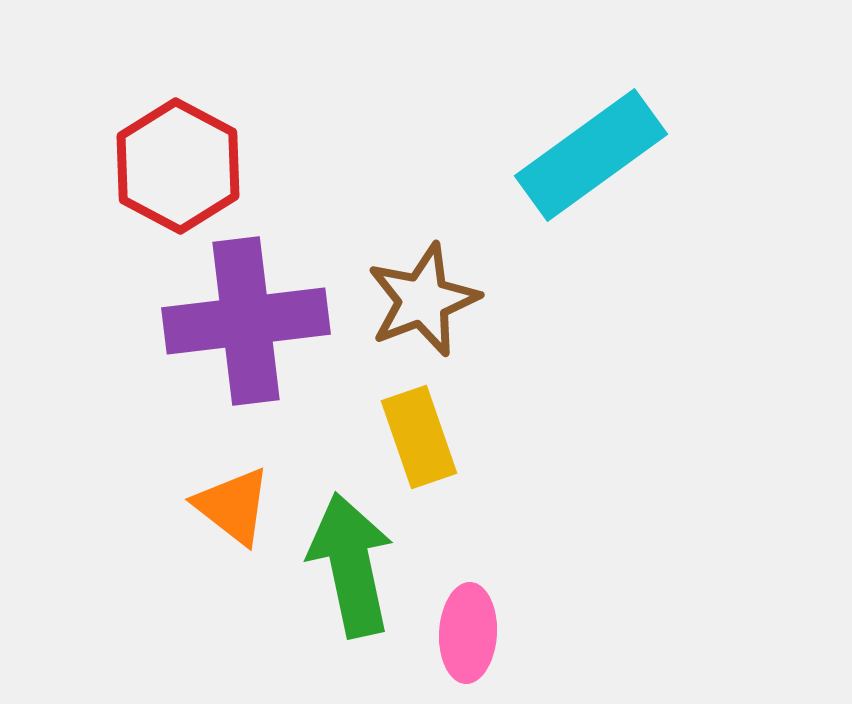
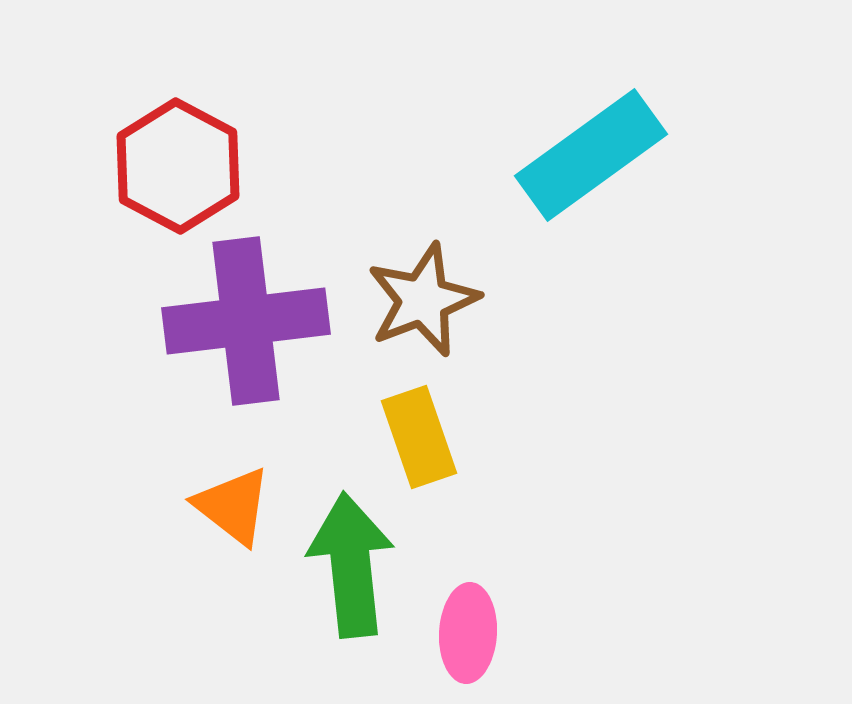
green arrow: rotated 6 degrees clockwise
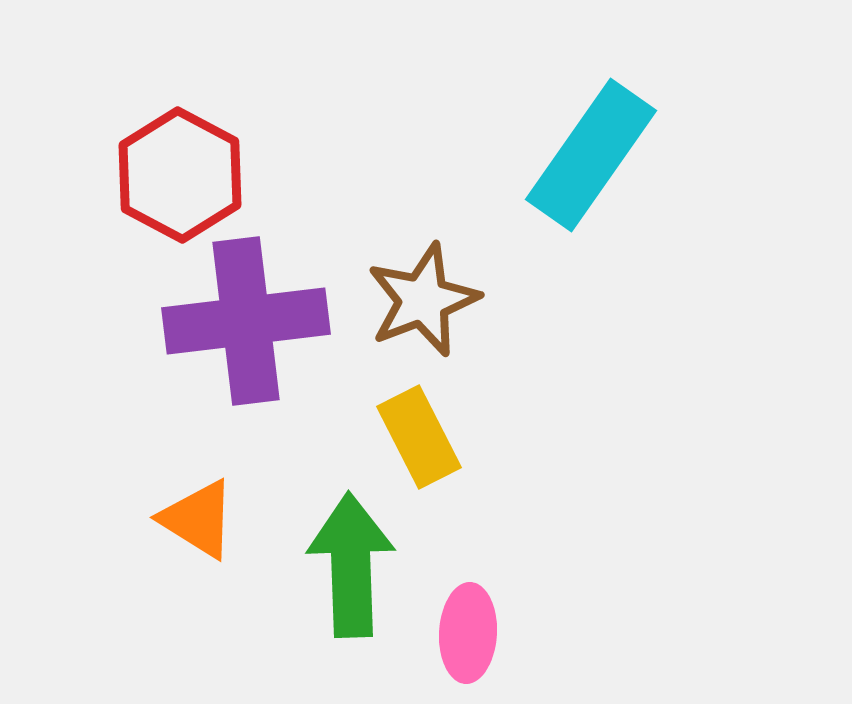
cyan rectangle: rotated 19 degrees counterclockwise
red hexagon: moved 2 px right, 9 px down
yellow rectangle: rotated 8 degrees counterclockwise
orange triangle: moved 35 px left, 13 px down; rotated 6 degrees counterclockwise
green arrow: rotated 4 degrees clockwise
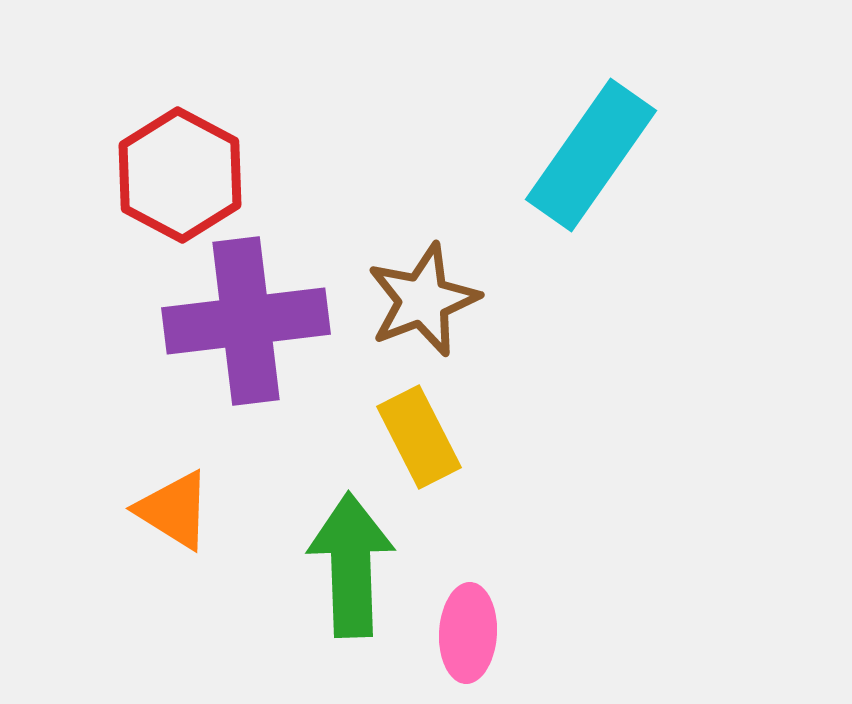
orange triangle: moved 24 px left, 9 px up
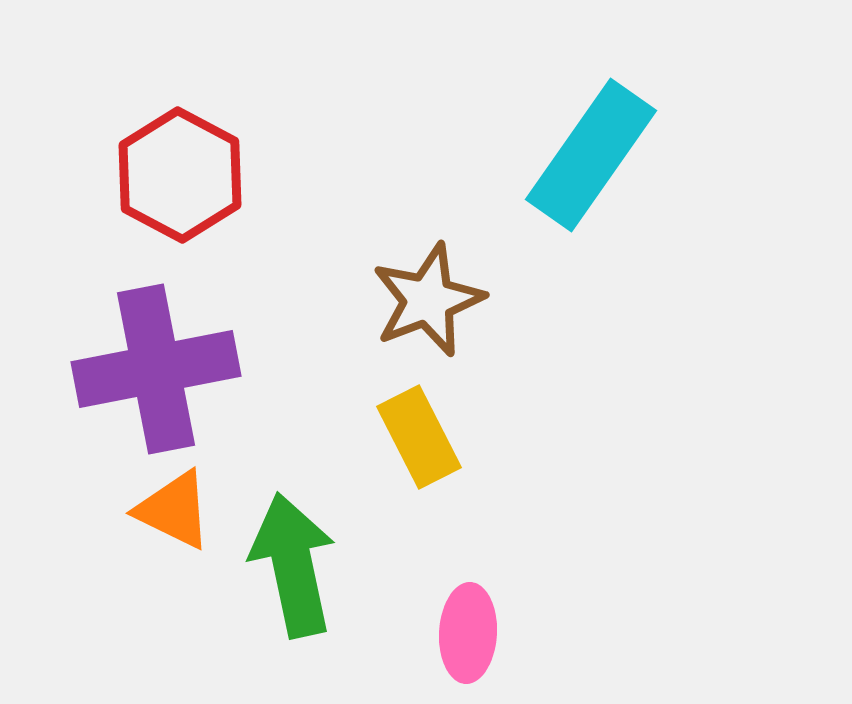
brown star: moved 5 px right
purple cross: moved 90 px left, 48 px down; rotated 4 degrees counterclockwise
orange triangle: rotated 6 degrees counterclockwise
green arrow: moved 58 px left; rotated 10 degrees counterclockwise
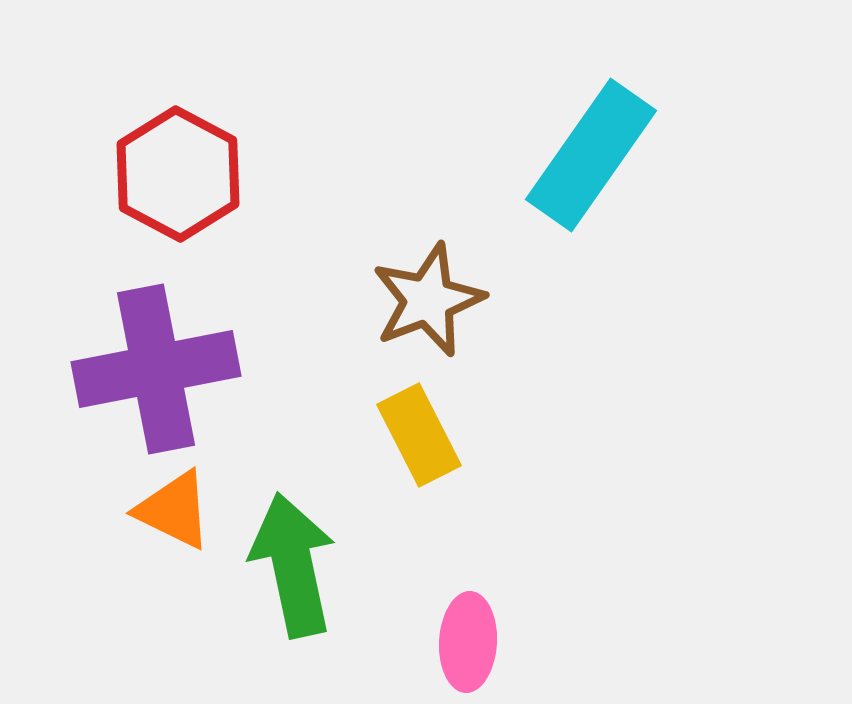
red hexagon: moved 2 px left, 1 px up
yellow rectangle: moved 2 px up
pink ellipse: moved 9 px down
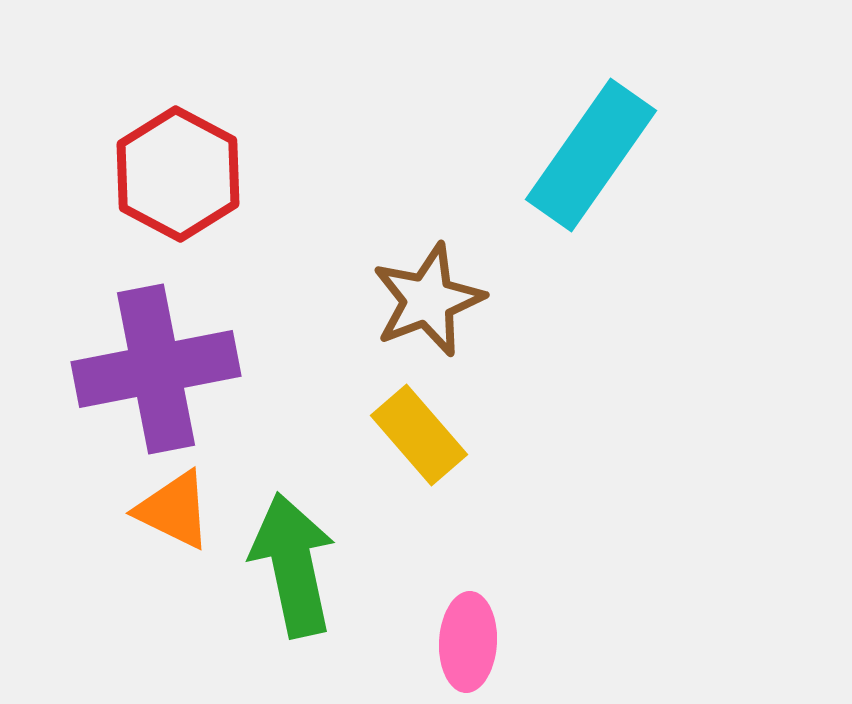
yellow rectangle: rotated 14 degrees counterclockwise
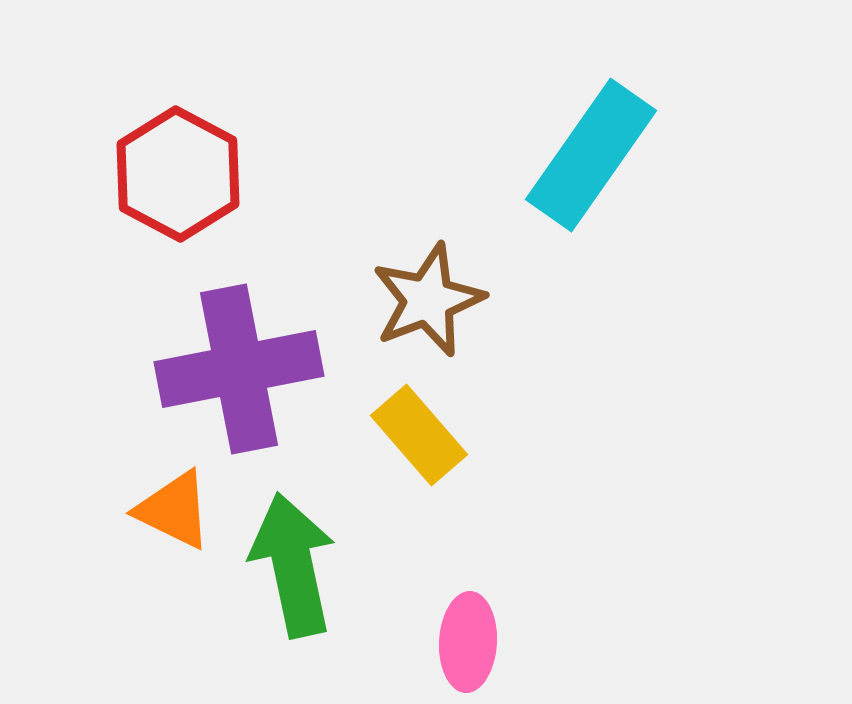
purple cross: moved 83 px right
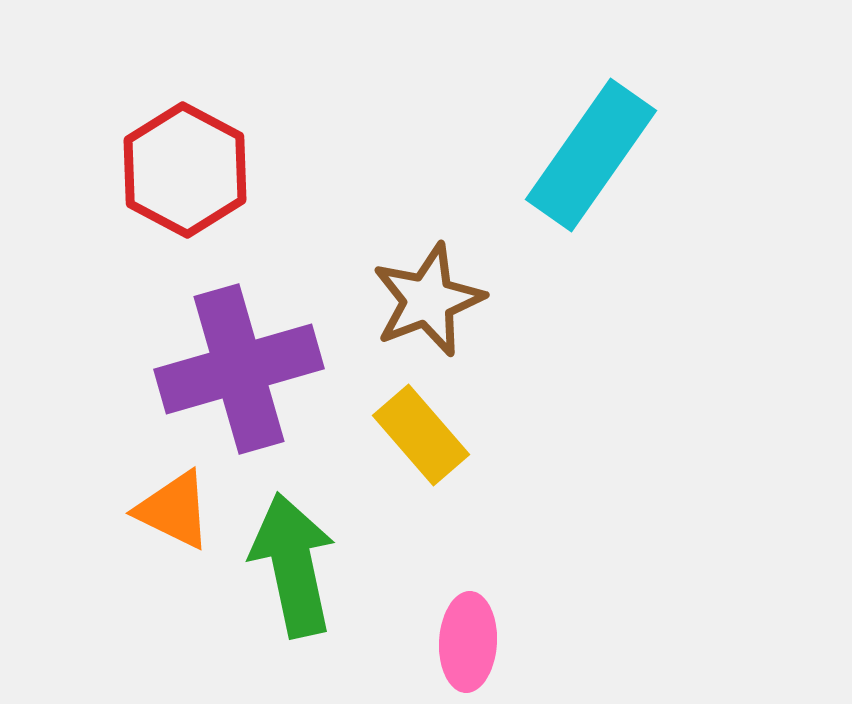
red hexagon: moved 7 px right, 4 px up
purple cross: rotated 5 degrees counterclockwise
yellow rectangle: moved 2 px right
